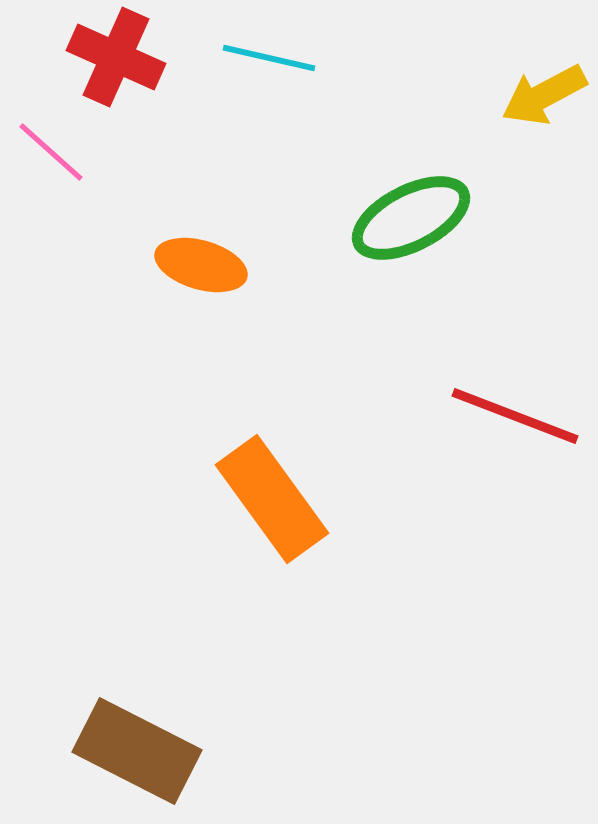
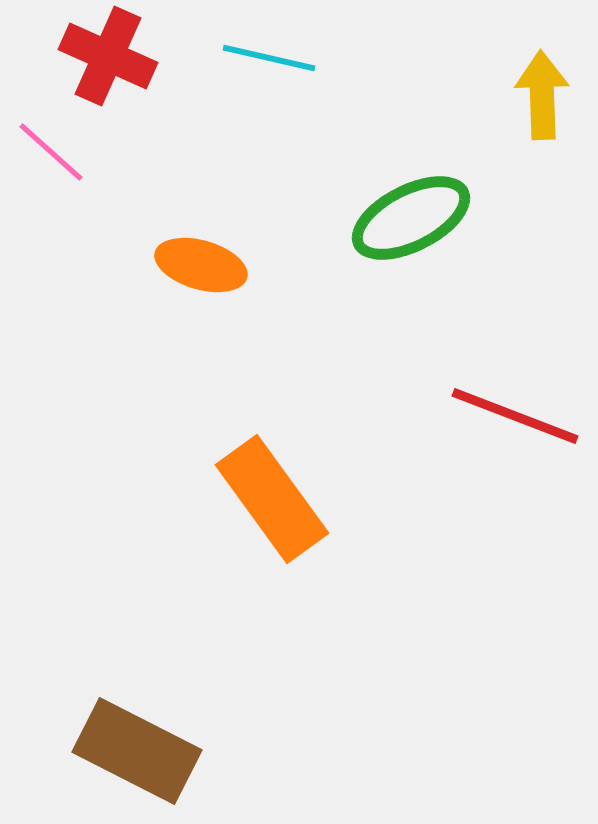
red cross: moved 8 px left, 1 px up
yellow arrow: moved 2 px left; rotated 116 degrees clockwise
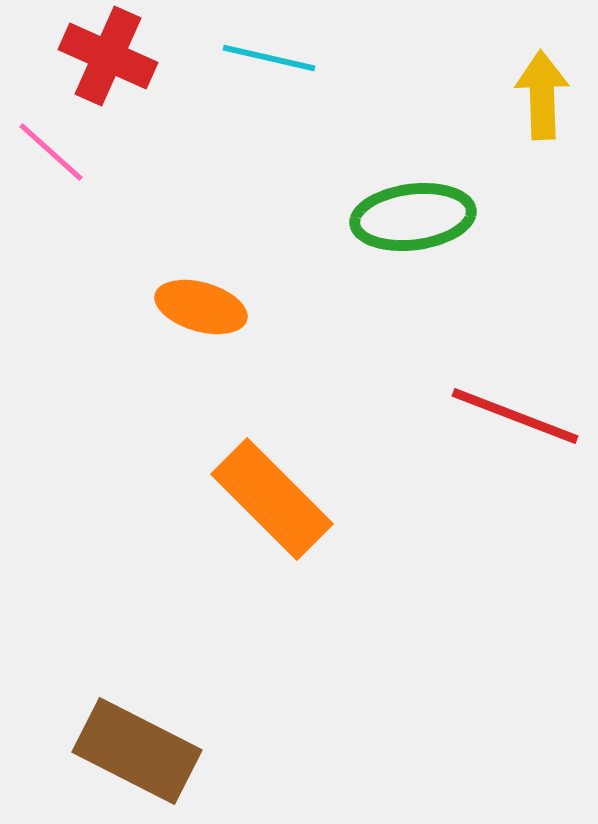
green ellipse: moved 2 px right, 1 px up; rotated 20 degrees clockwise
orange ellipse: moved 42 px down
orange rectangle: rotated 9 degrees counterclockwise
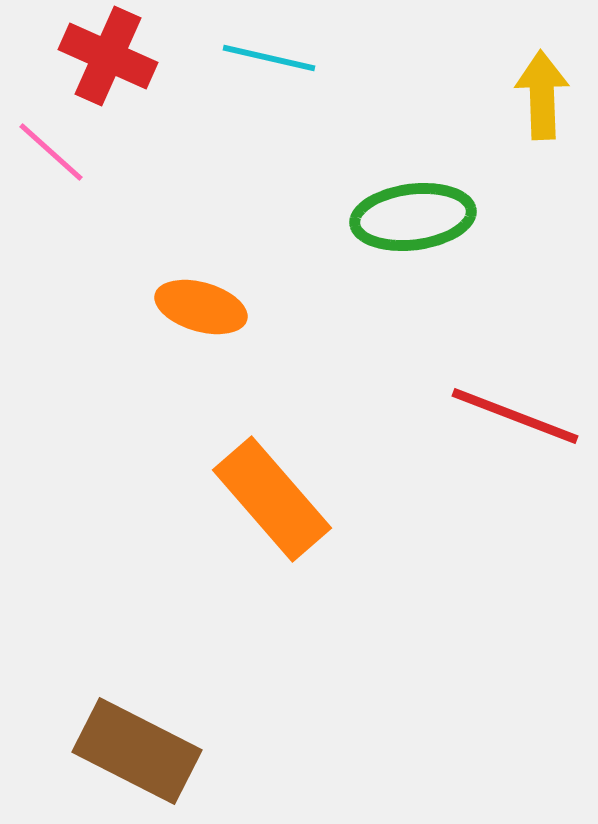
orange rectangle: rotated 4 degrees clockwise
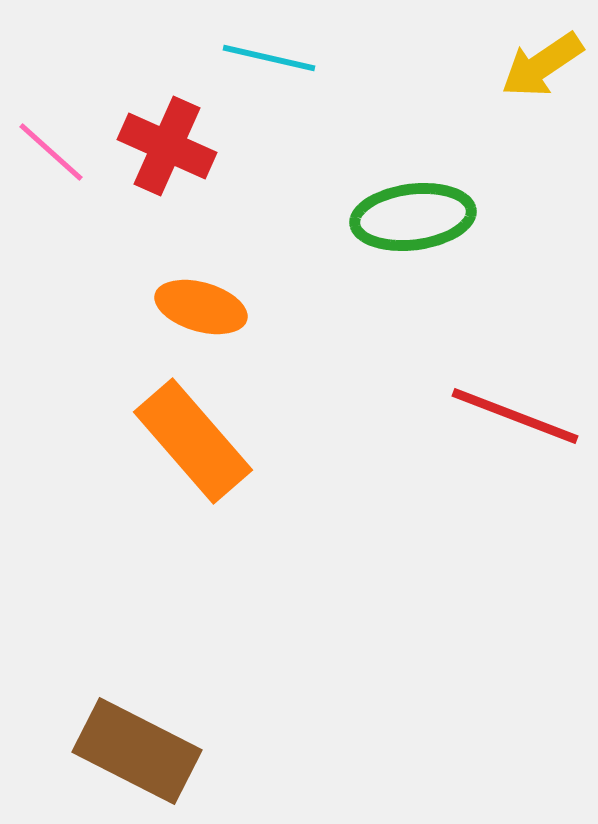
red cross: moved 59 px right, 90 px down
yellow arrow: moved 30 px up; rotated 122 degrees counterclockwise
orange rectangle: moved 79 px left, 58 px up
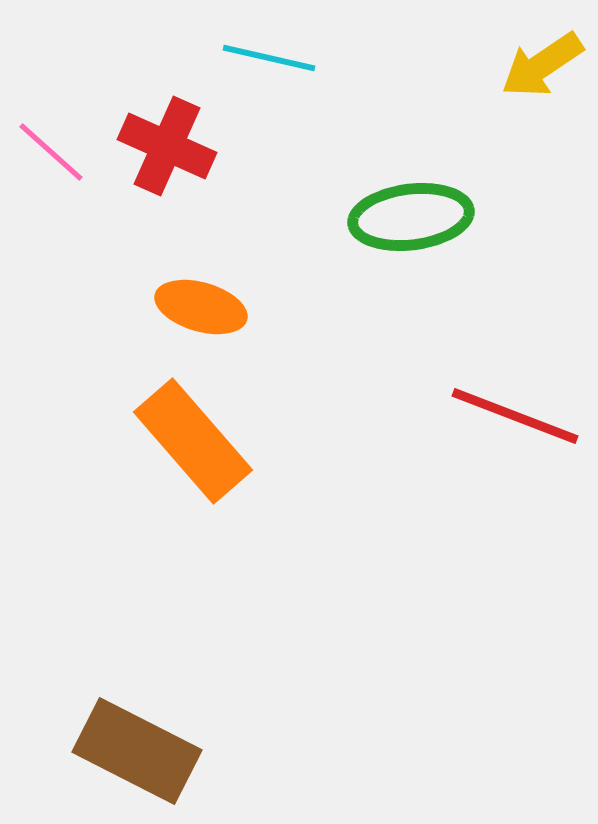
green ellipse: moved 2 px left
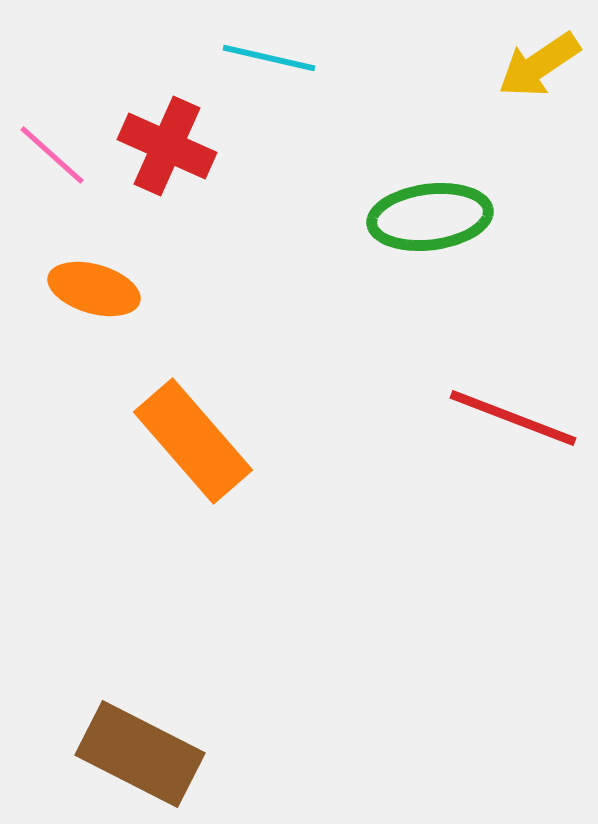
yellow arrow: moved 3 px left
pink line: moved 1 px right, 3 px down
green ellipse: moved 19 px right
orange ellipse: moved 107 px left, 18 px up
red line: moved 2 px left, 2 px down
brown rectangle: moved 3 px right, 3 px down
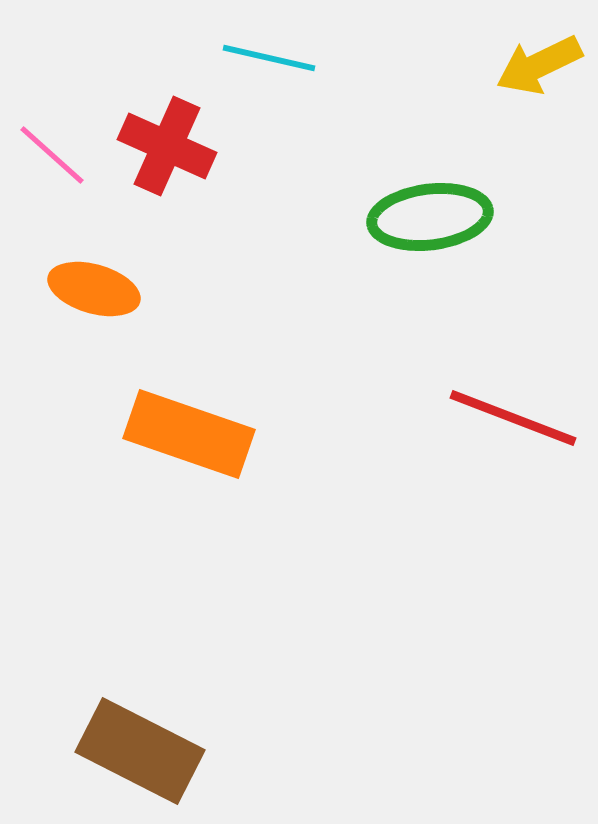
yellow arrow: rotated 8 degrees clockwise
orange rectangle: moved 4 px left, 7 px up; rotated 30 degrees counterclockwise
brown rectangle: moved 3 px up
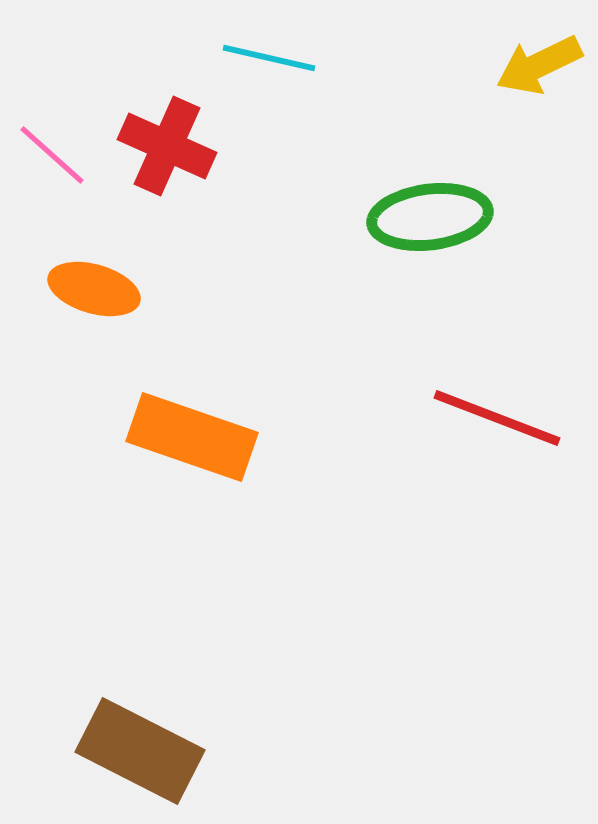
red line: moved 16 px left
orange rectangle: moved 3 px right, 3 px down
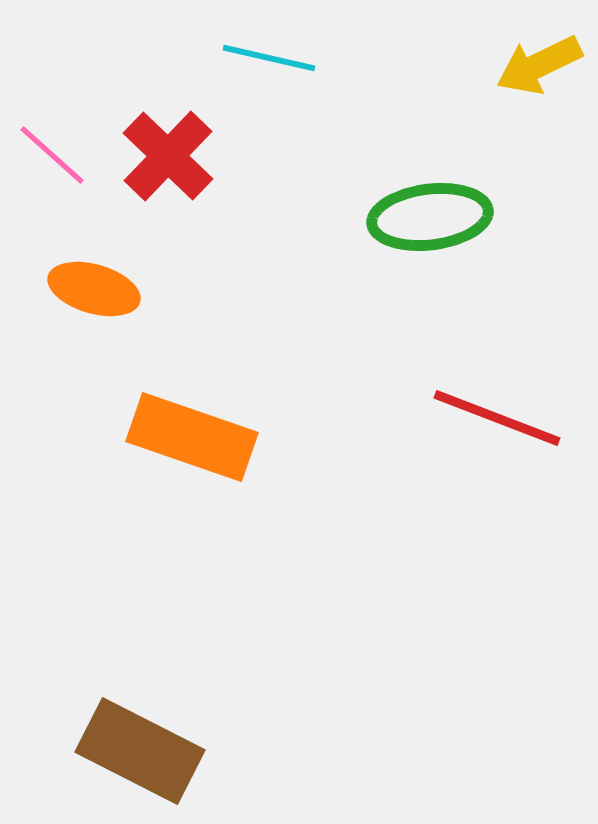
red cross: moved 1 px right, 10 px down; rotated 20 degrees clockwise
